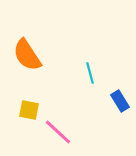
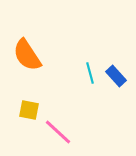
blue rectangle: moved 4 px left, 25 px up; rotated 10 degrees counterclockwise
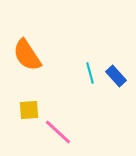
yellow square: rotated 15 degrees counterclockwise
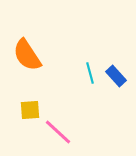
yellow square: moved 1 px right
